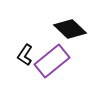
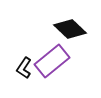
black L-shape: moved 1 px left, 13 px down
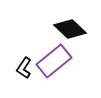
purple rectangle: moved 2 px right
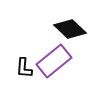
black L-shape: rotated 30 degrees counterclockwise
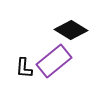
black diamond: moved 1 px right, 1 px down; rotated 12 degrees counterclockwise
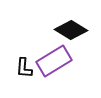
purple rectangle: rotated 8 degrees clockwise
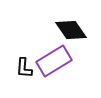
black diamond: rotated 24 degrees clockwise
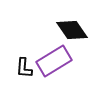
black diamond: moved 1 px right
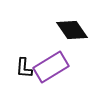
purple rectangle: moved 3 px left, 6 px down
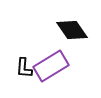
purple rectangle: moved 1 px up
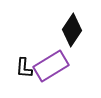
black diamond: rotated 68 degrees clockwise
